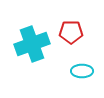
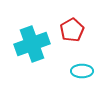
red pentagon: moved 1 px right, 2 px up; rotated 30 degrees counterclockwise
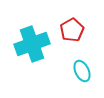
cyan ellipse: rotated 65 degrees clockwise
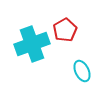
red pentagon: moved 7 px left
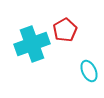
cyan ellipse: moved 7 px right
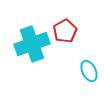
red pentagon: moved 1 px down
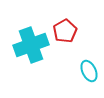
cyan cross: moved 1 px left, 1 px down
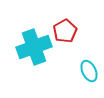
cyan cross: moved 3 px right, 2 px down
